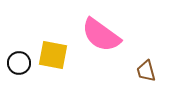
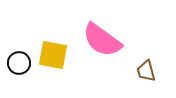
pink semicircle: moved 1 px right, 5 px down
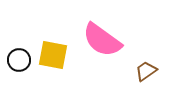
black circle: moved 3 px up
brown trapezoid: rotated 70 degrees clockwise
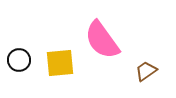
pink semicircle: rotated 18 degrees clockwise
yellow square: moved 7 px right, 8 px down; rotated 16 degrees counterclockwise
